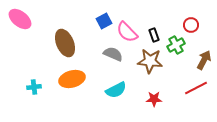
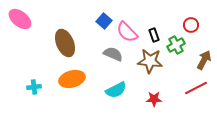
blue square: rotated 21 degrees counterclockwise
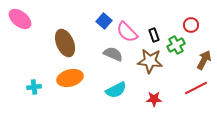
orange ellipse: moved 2 px left, 1 px up
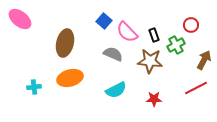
brown ellipse: rotated 36 degrees clockwise
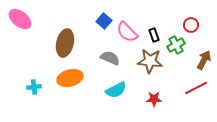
gray semicircle: moved 3 px left, 4 px down
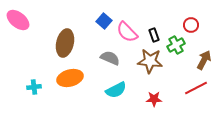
pink ellipse: moved 2 px left, 1 px down
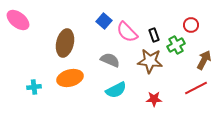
gray semicircle: moved 2 px down
